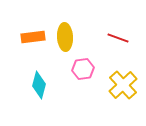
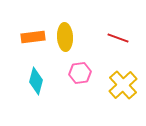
pink hexagon: moved 3 px left, 4 px down
cyan diamond: moved 3 px left, 4 px up
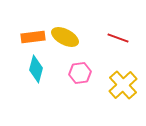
yellow ellipse: rotated 60 degrees counterclockwise
cyan diamond: moved 12 px up
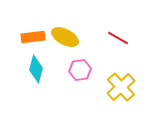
red line: rotated 10 degrees clockwise
pink hexagon: moved 3 px up
yellow cross: moved 2 px left, 2 px down
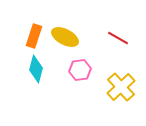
orange rectangle: moved 1 px right, 1 px up; rotated 65 degrees counterclockwise
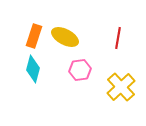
red line: rotated 70 degrees clockwise
cyan diamond: moved 3 px left
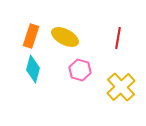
orange rectangle: moved 3 px left
pink hexagon: rotated 25 degrees clockwise
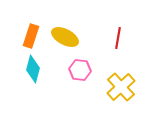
pink hexagon: rotated 10 degrees counterclockwise
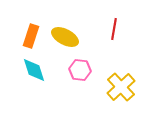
red line: moved 4 px left, 9 px up
cyan diamond: moved 1 px right, 1 px down; rotated 32 degrees counterclockwise
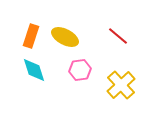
red line: moved 4 px right, 7 px down; rotated 60 degrees counterclockwise
pink hexagon: rotated 15 degrees counterclockwise
yellow cross: moved 2 px up
